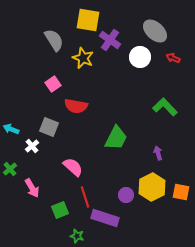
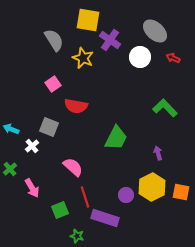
green L-shape: moved 1 px down
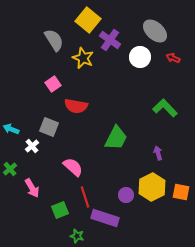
yellow square: rotated 30 degrees clockwise
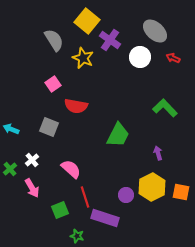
yellow square: moved 1 px left, 1 px down
green trapezoid: moved 2 px right, 3 px up
white cross: moved 14 px down
pink semicircle: moved 2 px left, 2 px down
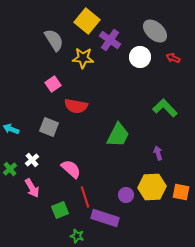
yellow star: rotated 20 degrees counterclockwise
yellow hexagon: rotated 24 degrees clockwise
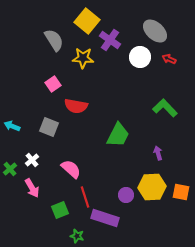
red arrow: moved 4 px left, 1 px down
cyan arrow: moved 1 px right, 3 px up
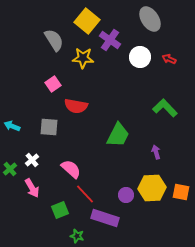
gray ellipse: moved 5 px left, 12 px up; rotated 15 degrees clockwise
gray square: rotated 18 degrees counterclockwise
purple arrow: moved 2 px left, 1 px up
yellow hexagon: moved 1 px down
red line: moved 3 px up; rotated 25 degrees counterclockwise
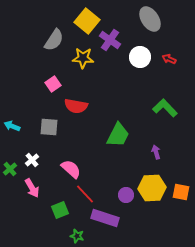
gray semicircle: rotated 65 degrees clockwise
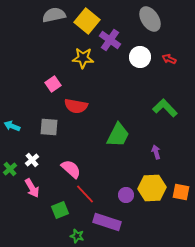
gray semicircle: moved 25 px up; rotated 135 degrees counterclockwise
purple rectangle: moved 2 px right, 4 px down
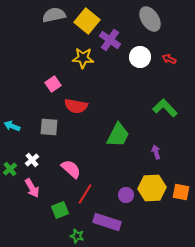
red line: rotated 75 degrees clockwise
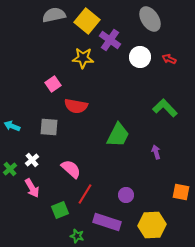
yellow hexagon: moved 37 px down
